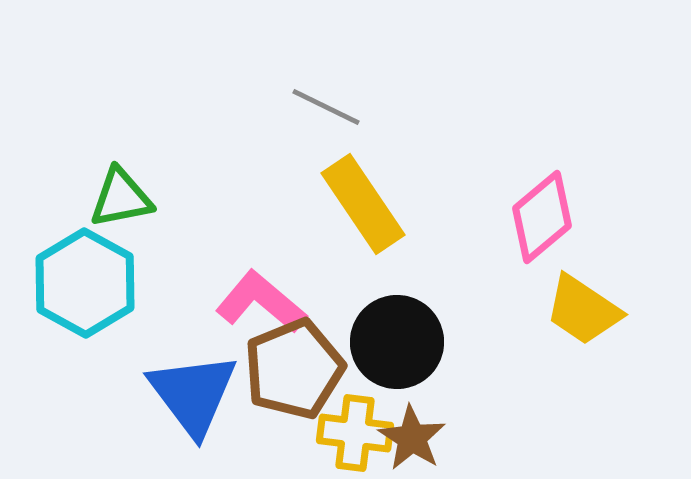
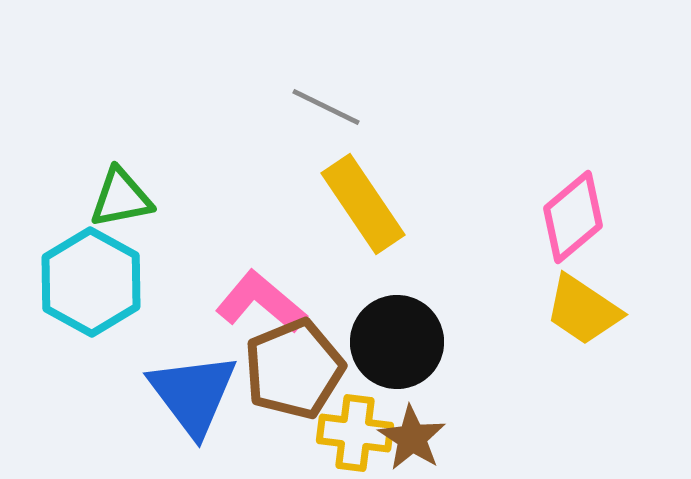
pink diamond: moved 31 px right
cyan hexagon: moved 6 px right, 1 px up
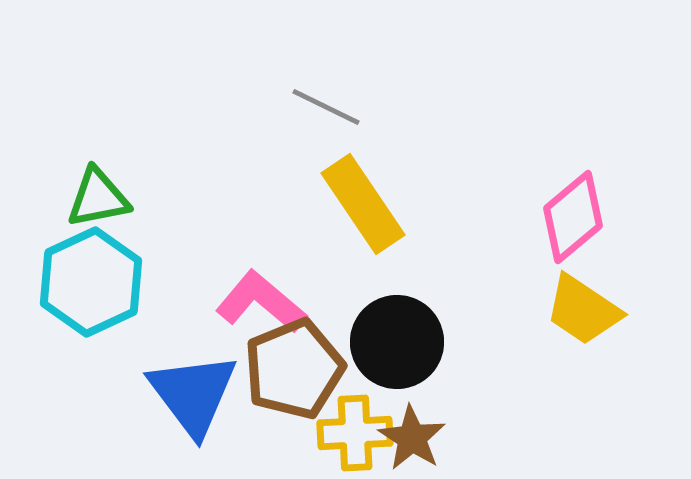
green triangle: moved 23 px left
cyan hexagon: rotated 6 degrees clockwise
yellow cross: rotated 10 degrees counterclockwise
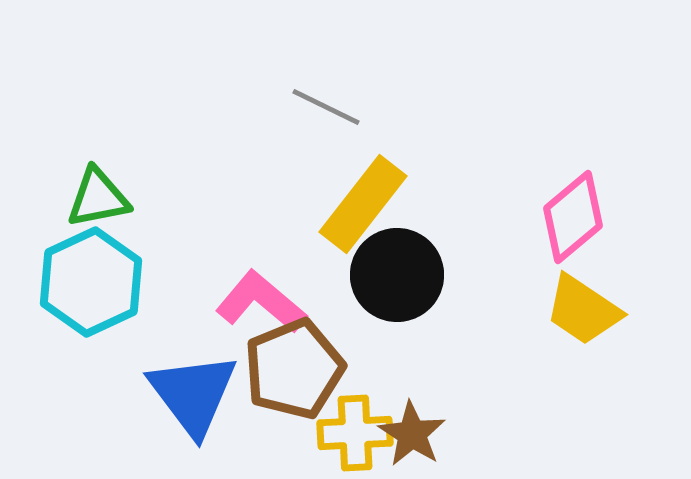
yellow rectangle: rotated 72 degrees clockwise
black circle: moved 67 px up
brown star: moved 4 px up
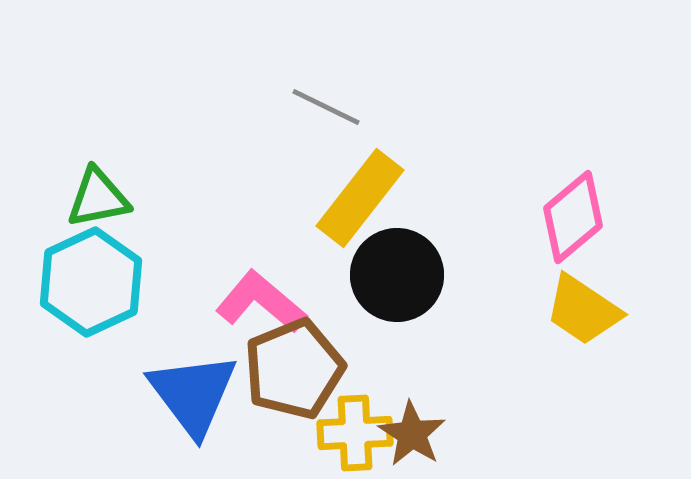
yellow rectangle: moved 3 px left, 6 px up
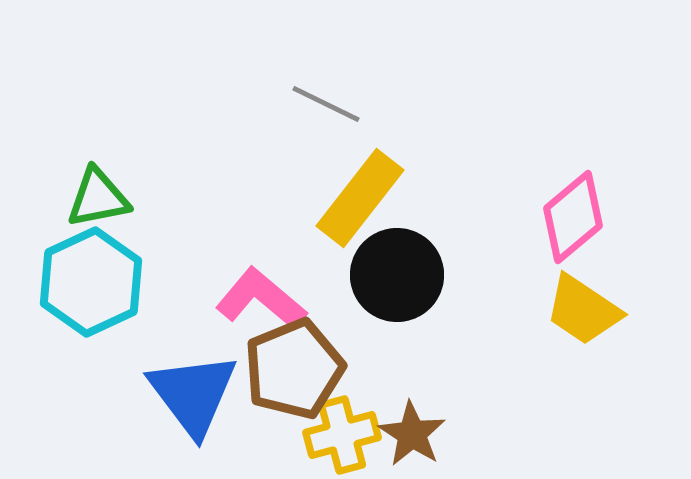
gray line: moved 3 px up
pink L-shape: moved 3 px up
yellow cross: moved 13 px left, 2 px down; rotated 12 degrees counterclockwise
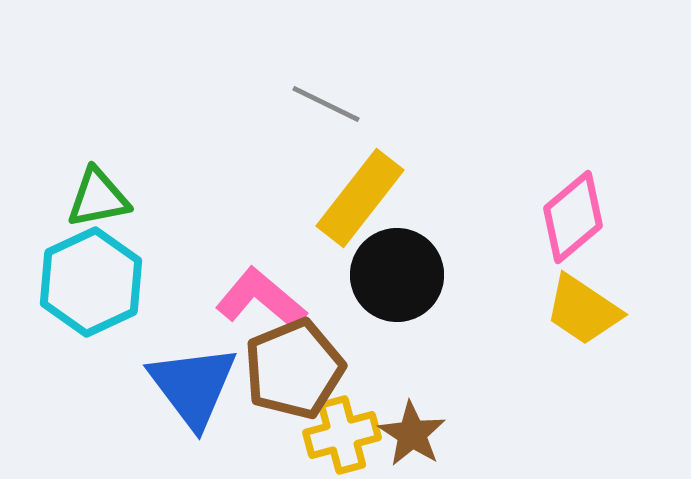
blue triangle: moved 8 px up
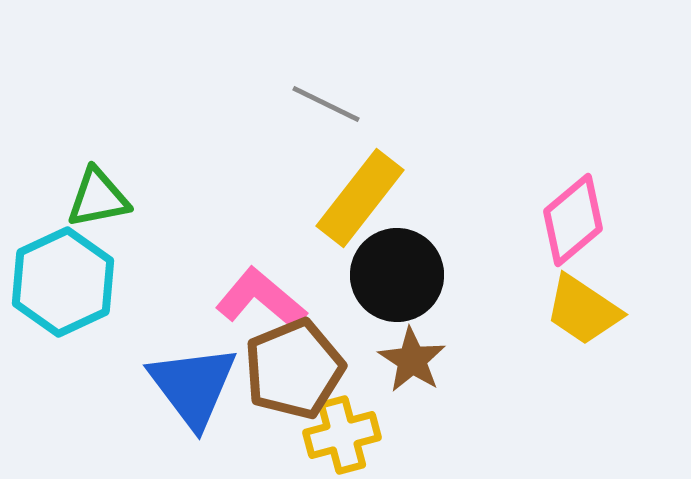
pink diamond: moved 3 px down
cyan hexagon: moved 28 px left
brown star: moved 74 px up
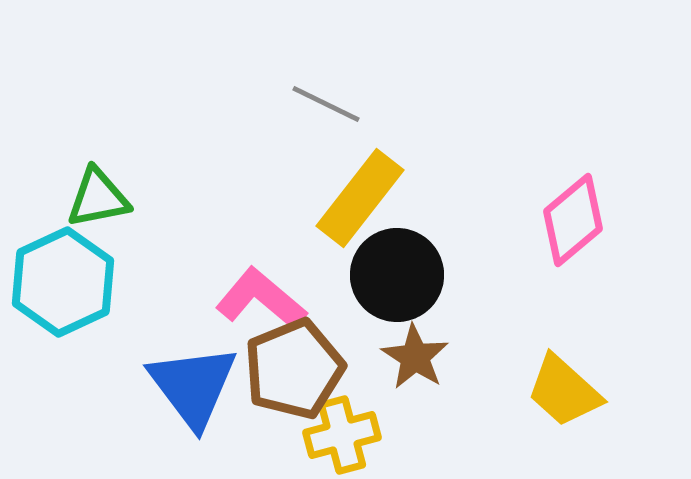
yellow trapezoid: moved 19 px left, 81 px down; rotated 8 degrees clockwise
brown star: moved 3 px right, 3 px up
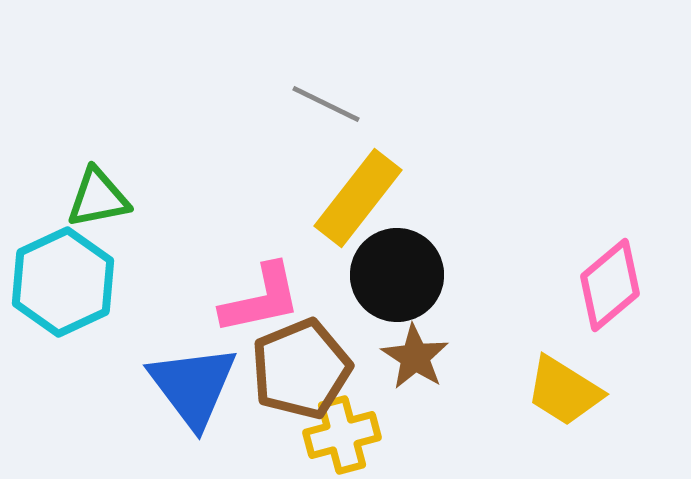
yellow rectangle: moved 2 px left
pink diamond: moved 37 px right, 65 px down
pink L-shape: rotated 128 degrees clockwise
brown pentagon: moved 7 px right
yellow trapezoid: rotated 10 degrees counterclockwise
